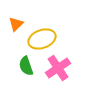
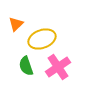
pink cross: moved 1 px up
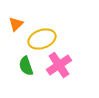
pink cross: moved 1 px right, 2 px up
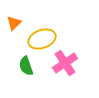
orange triangle: moved 2 px left, 1 px up
pink cross: moved 6 px right, 2 px up
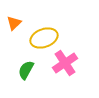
yellow ellipse: moved 2 px right, 1 px up
green semicircle: moved 4 px down; rotated 48 degrees clockwise
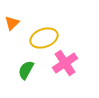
orange triangle: moved 2 px left
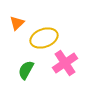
orange triangle: moved 5 px right
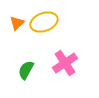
yellow ellipse: moved 16 px up
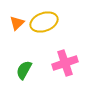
pink cross: rotated 15 degrees clockwise
green semicircle: moved 2 px left
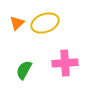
yellow ellipse: moved 1 px right, 1 px down
pink cross: rotated 15 degrees clockwise
